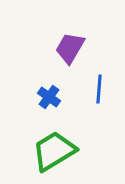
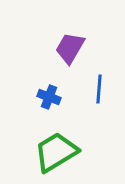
blue cross: rotated 15 degrees counterclockwise
green trapezoid: moved 2 px right, 1 px down
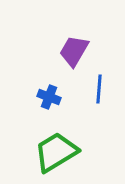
purple trapezoid: moved 4 px right, 3 px down
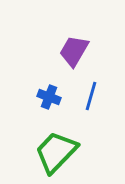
blue line: moved 8 px left, 7 px down; rotated 12 degrees clockwise
green trapezoid: rotated 15 degrees counterclockwise
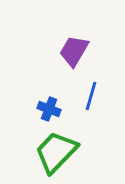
blue cross: moved 12 px down
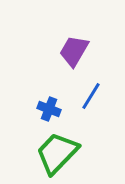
blue line: rotated 16 degrees clockwise
green trapezoid: moved 1 px right, 1 px down
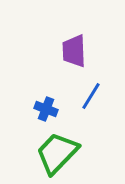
purple trapezoid: rotated 32 degrees counterclockwise
blue cross: moved 3 px left
